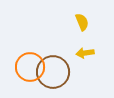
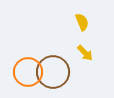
yellow arrow: rotated 126 degrees counterclockwise
orange circle: moved 2 px left, 5 px down
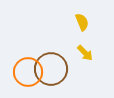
brown circle: moved 2 px left, 3 px up
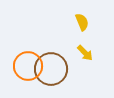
orange circle: moved 6 px up
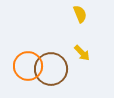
yellow semicircle: moved 2 px left, 8 px up
yellow arrow: moved 3 px left
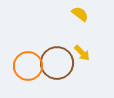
yellow semicircle: rotated 30 degrees counterclockwise
brown circle: moved 6 px right, 6 px up
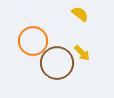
orange circle: moved 5 px right, 25 px up
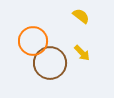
yellow semicircle: moved 1 px right, 2 px down
brown circle: moved 7 px left
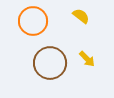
orange circle: moved 20 px up
yellow arrow: moved 5 px right, 6 px down
